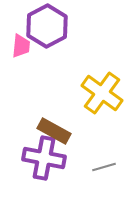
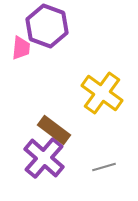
purple hexagon: rotated 12 degrees counterclockwise
pink trapezoid: moved 2 px down
brown rectangle: moved 1 px up; rotated 8 degrees clockwise
purple cross: rotated 30 degrees clockwise
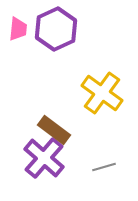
purple hexagon: moved 9 px right, 3 px down; rotated 15 degrees clockwise
pink trapezoid: moved 3 px left, 19 px up
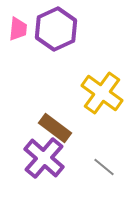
brown rectangle: moved 1 px right, 2 px up
gray line: rotated 55 degrees clockwise
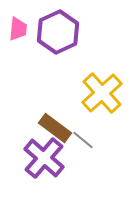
purple hexagon: moved 2 px right, 3 px down
yellow cross: rotated 12 degrees clockwise
gray line: moved 21 px left, 27 px up
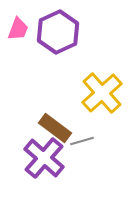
pink trapezoid: rotated 15 degrees clockwise
gray line: moved 1 px left, 1 px down; rotated 55 degrees counterclockwise
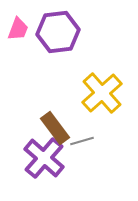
purple hexagon: rotated 18 degrees clockwise
brown rectangle: rotated 16 degrees clockwise
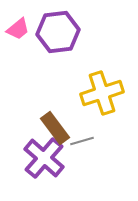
pink trapezoid: rotated 30 degrees clockwise
yellow cross: rotated 24 degrees clockwise
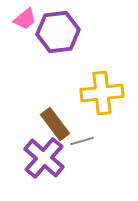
pink trapezoid: moved 7 px right, 10 px up
yellow cross: rotated 12 degrees clockwise
brown rectangle: moved 4 px up
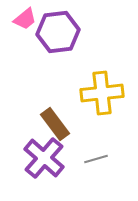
gray line: moved 14 px right, 18 px down
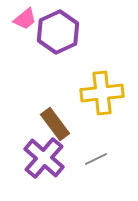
purple hexagon: rotated 18 degrees counterclockwise
gray line: rotated 10 degrees counterclockwise
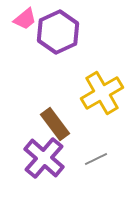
yellow cross: rotated 24 degrees counterclockwise
